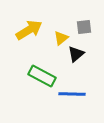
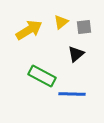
yellow triangle: moved 16 px up
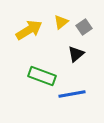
gray square: rotated 28 degrees counterclockwise
green rectangle: rotated 8 degrees counterclockwise
blue line: rotated 12 degrees counterclockwise
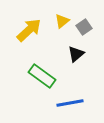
yellow triangle: moved 1 px right, 1 px up
yellow arrow: rotated 12 degrees counterclockwise
green rectangle: rotated 16 degrees clockwise
blue line: moved 2 px left, 9 px down
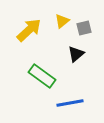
gray square: moved 1 px down; rotated 21 degrees clockwise
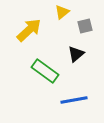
yellow triangle: moved 9 px up
gray square: moved 1 px right, 2 px up
green rectangle: moved 3 px right, 5 px up
blue line: moved 4 px right, 3 px up
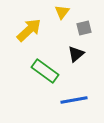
yellow triangle: rotated 14 degrees counterclockwise
gray square: moved 1 px left, 2 px down
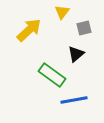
green rectangle: moved 7 px right, 4 px down
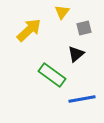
blue line: moved 8 px right, 1 px up
